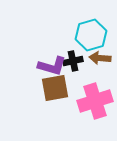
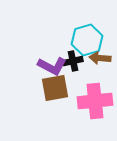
cyan hexagon: moved 4 px left, 5 px down
purple L-shape: rotated 12 degrees clockwise
pink cross: rotated 12 degrees clockwise
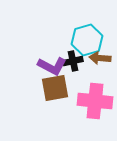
pink cross: rotated 12 degrees clockwise
